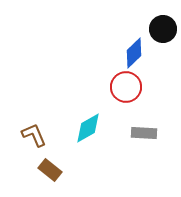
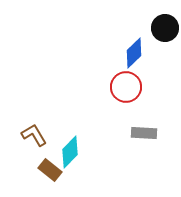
black circle: moved 2 px right, 1 px up
cyan diamond: moved 18 px left, 24 px down; rotated 16 degrees counterclockwise
brown L-shape: rotated 8 degrees counterclockwise
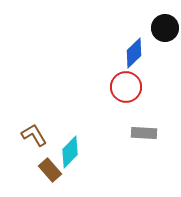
brown rectangle: rotated 10 degrees clockwise
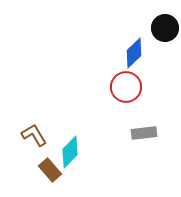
gray rectangle: rotated 10 degrees counterclockwise
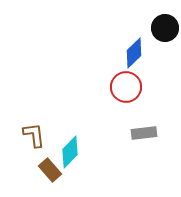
brown L-shape: rotated 24 degrees clockwise
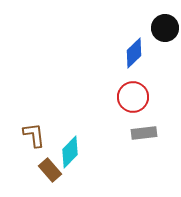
red circle: moved 7 px right, 10 px down
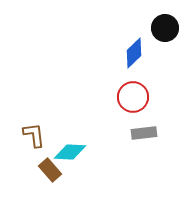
cyan diamond: rotated 48 degrees clockwise
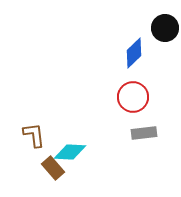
brown rectangle: moved 3 px right, 2 px up
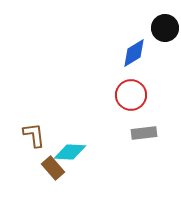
blue diamond: rotated 12 degrees clockwise
red circle: moved 2 px left, 2 px up
